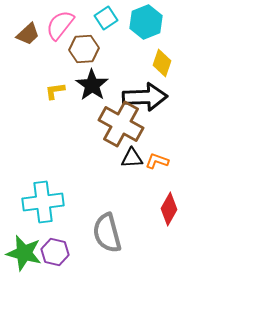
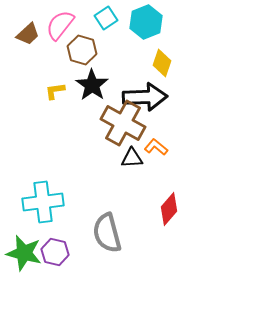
brown hexagon: moved 2 px left, 1 px down; rotated 20 degrees clockwise
brown cross: moved 2 px right, 1 px up
orange L-shape: moved 1 px left, 14 px up; rotated 20 degrees clockwise
red diamond: rotated 12 degrees clockwise
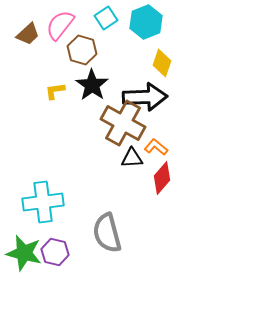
red diamond: moved 7 px left, 31 px up
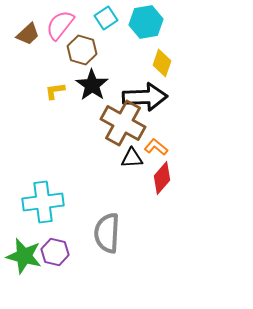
cyan hexagon: rotated 12 degrees clockwise
gray semicircle: rotated 18 degrees clockwise
green star: moved 3 px down
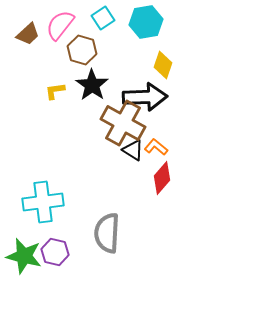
cyan square: moved 3 px left
yellow diamond: moved 1 px right, 2 px down
black triangle: moved 1 px right, 8 px up; rotated 35 degrees clockwise
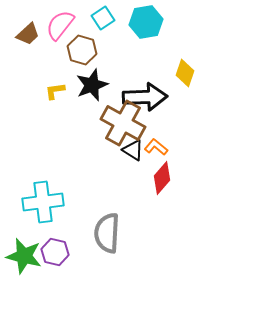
yellow diamond: moved 22 px right, 8 px down
black star: rotated 16 degrees clockwise
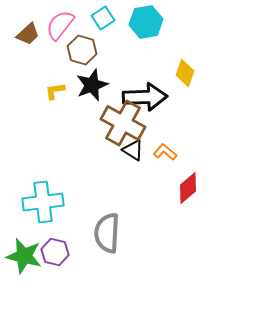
orange L-shape: moved 9 px right, 5 px down
red diamond: moved 26 px right, 10 px down; rotated 8 degrees clockwise
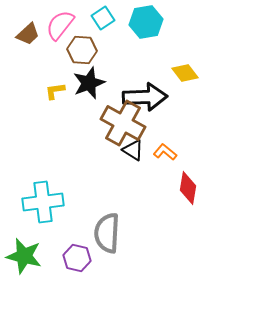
brown hexagon: rotated 12 degrees counterclockwise
yellow diamond: rotated 56 degrees counterclockwise
black star: moved 3 px left, 2 px up
red diamond: rotated 40 degrees counterclockwise
purple hexagon: moved 22 px right, 6 px down
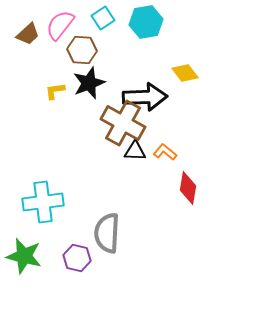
black triangle: moved 2 px right, 1 px down; rotated 30 degrees counterclockwise
